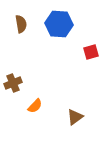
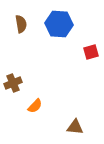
brown triangle: moved 10 px down; rotated 42 degrees clockwise
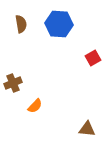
red square: moved 2 px right, 6 px down; rotated 14 degrees counterclockwise
brown triangle: moved 12 px right, 2 px down
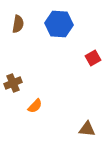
brown semicircle: moved 3 px left; rotated 18 degrees clockwise
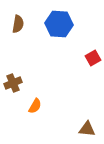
orange semicircle: rotated 14 degrees counterclockwise
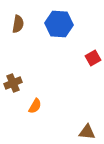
brown triangle: moved 3 px down
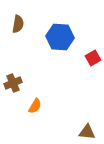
blue hexagon: moved 1 px right, 13 px down
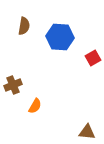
brown semicircle: moved 6 px right, 2 px down
brown cross: moved 2 px down
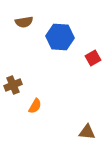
brown semicircle: moved 4 px up; rotated 72 degrees clockwise
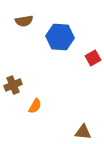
brown semicircle: moved 1 px up
brown triangle: moved 4 px left
